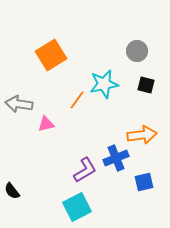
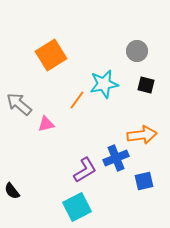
gray arrow: rotated 32 degrees clockwise
blue square: moved 1 px up
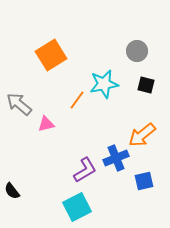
orange arrow: rotated 148 degrees clockwise
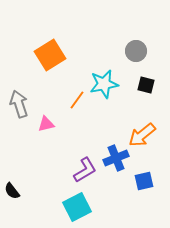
gray circle: moved 1 px left
orange square: moved 1 px left
gray arrow: rotated 32 degrees clockwise
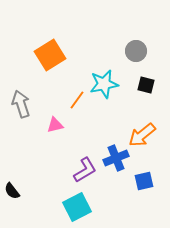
gray arrow: moved 2 px right
pink triangle: moved 9 px right, 1 px down
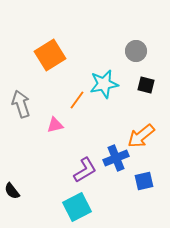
orange arrow: moved 1 px left, 1 px down
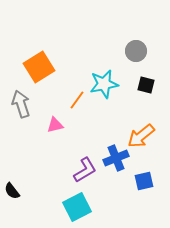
orange square: moved 11 px left, 12 px down
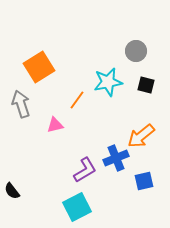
cyan star: moved 4 px right, 2 px up
